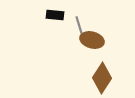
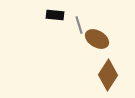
brown ellipse: moved 5 px right, 1 px up; rotated 15 degrees clockwise
brown diamond: moved 6 px right, 3 px up
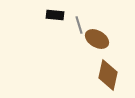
brown diamond: rotated 20 degrees counterclockwise
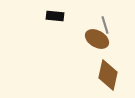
black rectangle: moved 1 px down
gray line: moved 26 px right
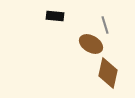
brown ellipse: moved 6 px left, 5 px down
brown diamond: moved 2 px up
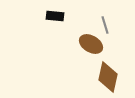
brown diamond: moved 4 px down
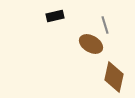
black rectangle: rotated 18 degrees counterclockwise
brown diamond: moved 6 px right
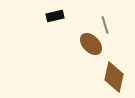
brown ellipse: rotated 15 degrees clockwise
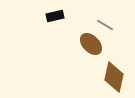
gray line: rotated 42 degrees counterclockwise
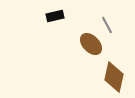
gray line: moved 2 px right; rotated 30 degrees clockwise
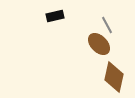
brown ellipse: moved 8 px right
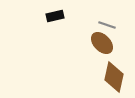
gray line: rotated 42 degrees counterclockwise
brown ellipse: moved 3 px right, 1 px up
